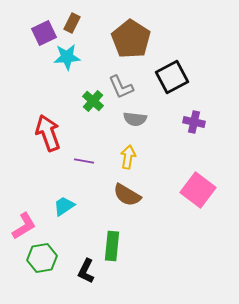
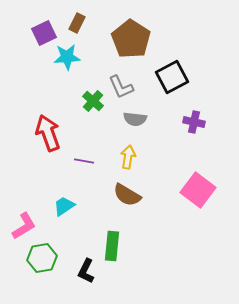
brown rectangle: moved 5 px right
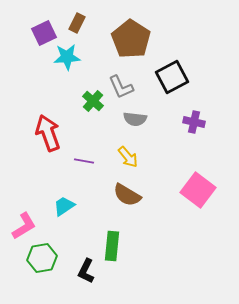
yellow arrow: rotated 130 degrees clockwise
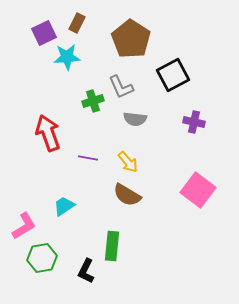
black square: moved 1 px right, 2 px up
green cross: rotated 30 degrees clockwise
yellow arrow: moved 5 px down
purple line: moved 4 px right, 3 px up
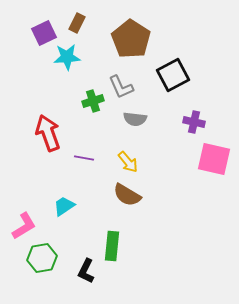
purple line: moved 4 px left
pink square: moved 16 px right, 31 px up; rotated 24 degrees counterclockwise
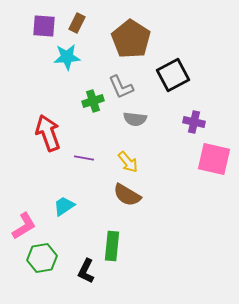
purple square: moved 7 px up; rotated 30 degrees clockwise
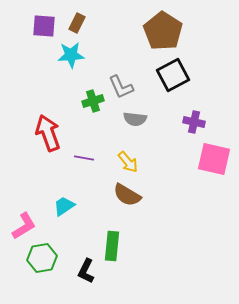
brown pentagon: moved 32 px right, 8 px up
cyan star: moved 4 px right, 2 px up
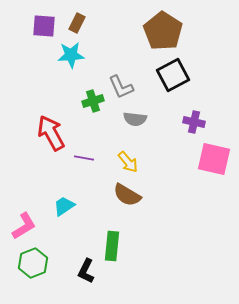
red arrow: moved 3 px right; rotated 9 degrees counterclockwise
green hexagon: moved 9 px left, 5 px down; rotated 12 degrees counterclockwise
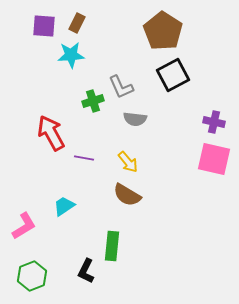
purple cross: moved 20 px right
green hexagon: moved 1 px left, 13 px down
